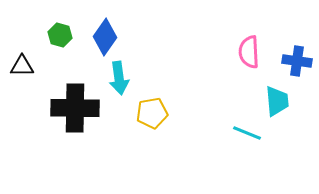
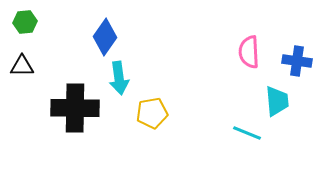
green hexagon: moved 35 px left, 13 px up; rotated 20 degrees counterclockwise
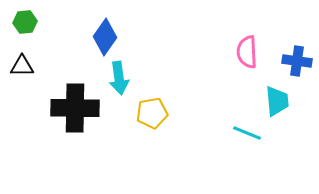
pink semicircle: moved 2 px left
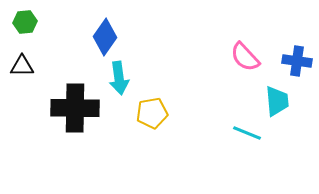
pink semicircle: moved 2 px left, 5 px down; rotated 40 degrees counterclockwise
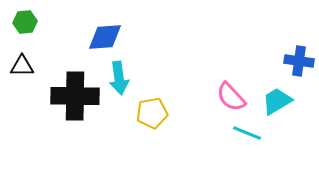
blue diamond: rotated 51 degrees clockwise
pink semicircle: moved 14 px left, 40 px down
blue cross: moved 2 px right
cyan trapezoid: rotated 116 degrees counterclockwise
black cross: moved 12 px up
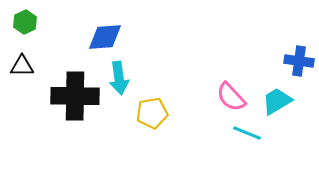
green hexagon: rotated 20 degrees counterclockwise
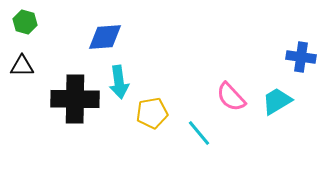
green hexagon: rotated 20 degrees counterclockwise
blue cross: moved 2 px right, 4 px up
cyan arrow: moved 4 px down
black cross: moved 3 px down
cyan line: moved 48 px left; rotated 28 degrees clockwise
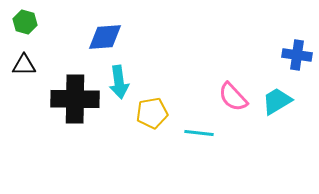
blue cross: moved 4 px left, 2 px up
black triangle: moved 2 px right, 1 px up
pink semicircle: moved 2 px right
cyan line: rotated 44 degrees counterclockwise
